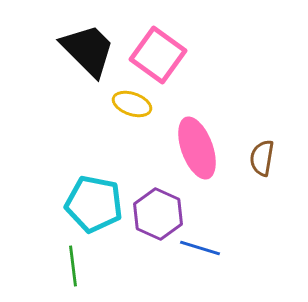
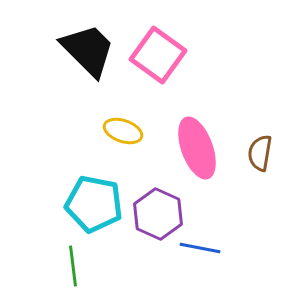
yellow ellipse: moved 9 px left, 27 px down
brown semicircle: moved 2 px left, 5 px up
blue line: rotated 6 degrees counterclockwise
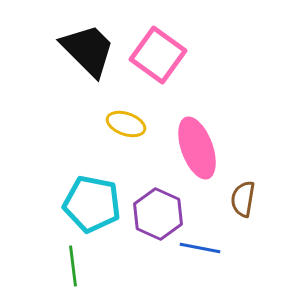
yellow ellipse: moved 3 px right, 7 px up
brown semicircle: moved 17 px left, 46 px down
cyan pentagon: moved 2 px left
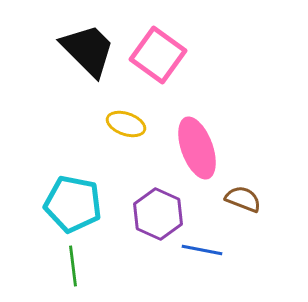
brown semicircle: rotated 102 degrees clockwise
cyan pentagon: moved 19 px left
blue line: moved 2 px right, 2 px down
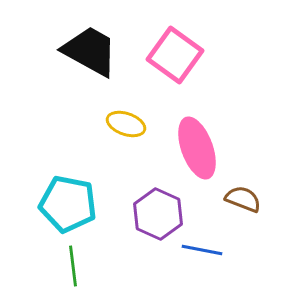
black trapezoid: moved 2 px right, 1 px down; rotated 16 degrees counterclockwise
pink square: moved 17 px right
cyan pentagon: moved 5 px left
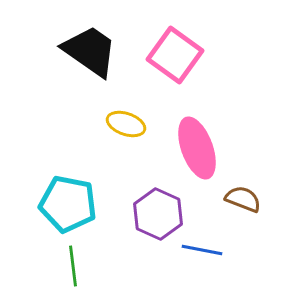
black trapezoid: rotated 6 degrees clockwise
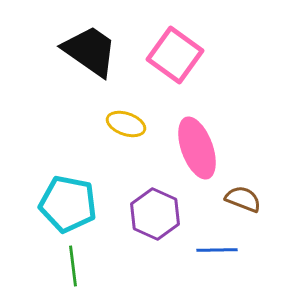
purple hexagon: moved 3 px left
blue line: moved 15 px right; rotated 12 degrees counterclockwise
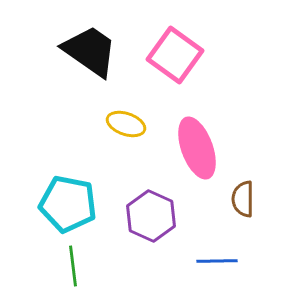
brown semicircle: rotated 111 degrees counterclockwise
purple hexagon: moved 4 px left, 2 px down
blue line: moved 11 px down
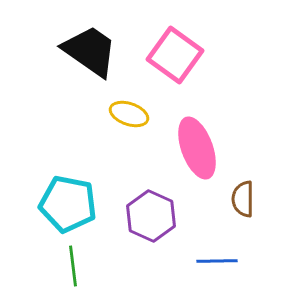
yellow ellipse: moved 3 px right, 10 px up
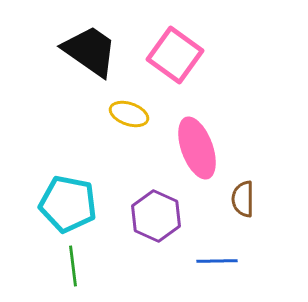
purple hexagon: moved 5 px right
